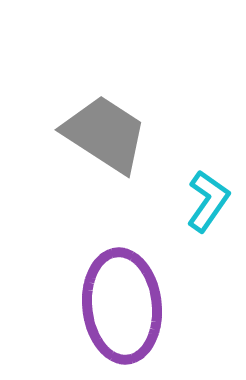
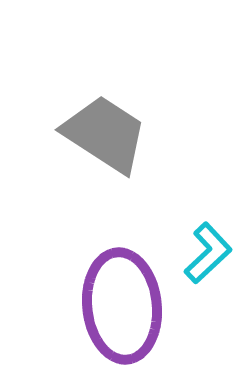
cyan L-shape: moved 52 px down; rotated 12 degrees clockwise
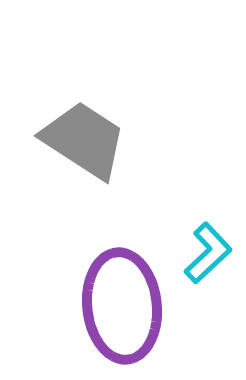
gray trapezoid: moved 21 px left, 6 px down
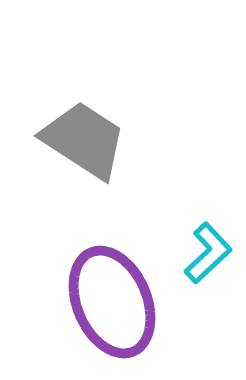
purple ellipse: moved 10 px left, 4 px up; rotated 17 degrees counterclockwise
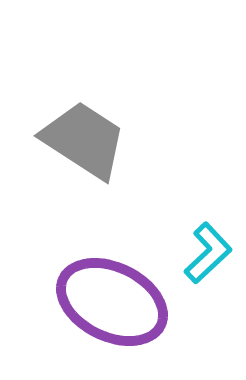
purple ellipse: rotated 41 degrees counterclockwise
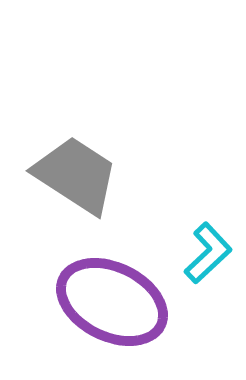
gray trapezoid: moved 8 px left, 35 px down
